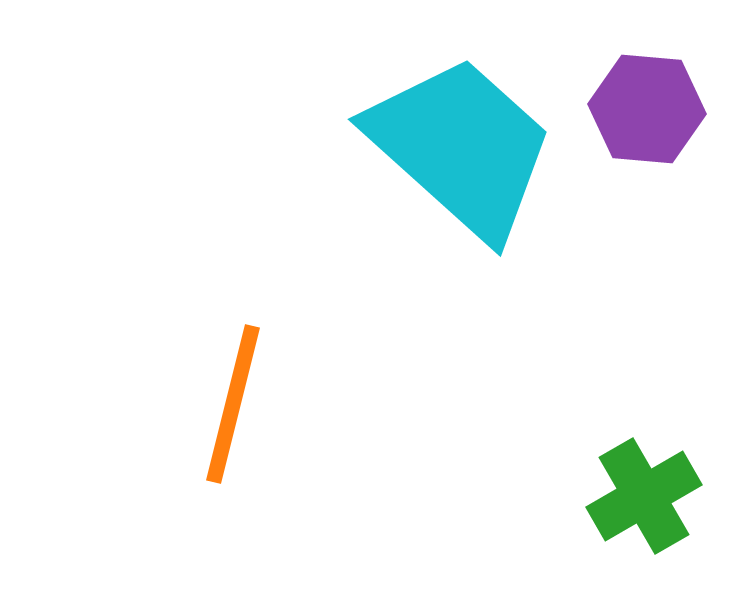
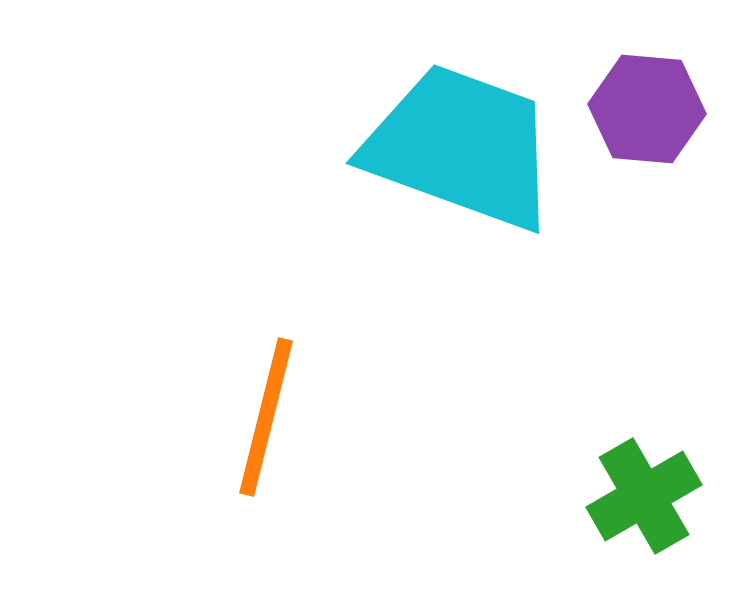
cyan trapezoid: rotated 22 degrees counterclockwise
orange line: moved 33 px right, 13 px down
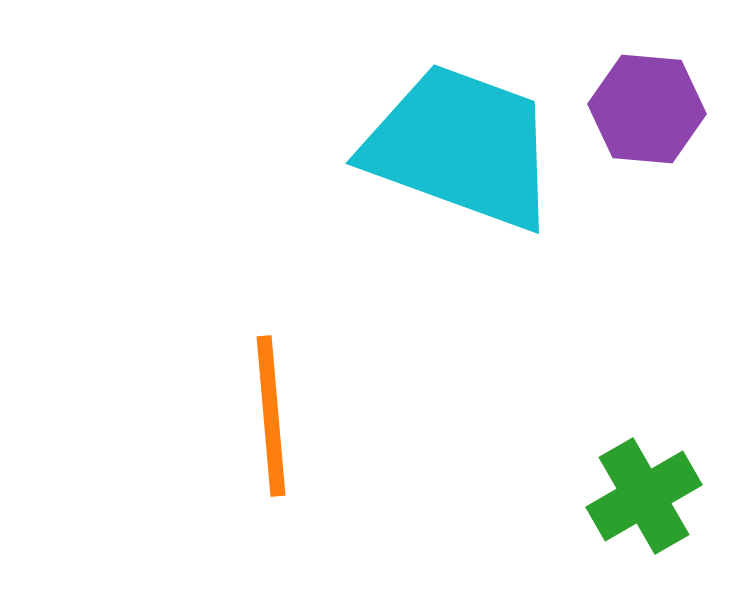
orange line: moved 5 px right, 1 px up; rotated 19 degrees counterclockwise
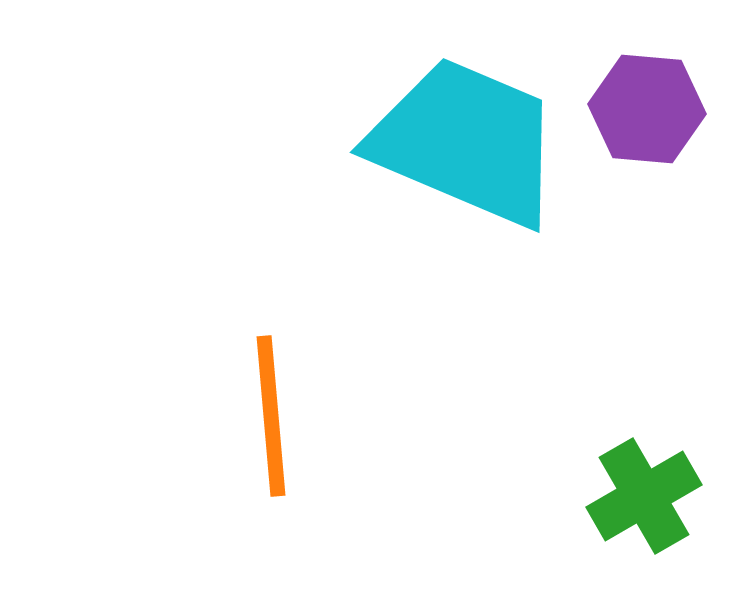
cyan trapezoid: moved 5 px right, 5 px up; rotated 3 degrees clockwise
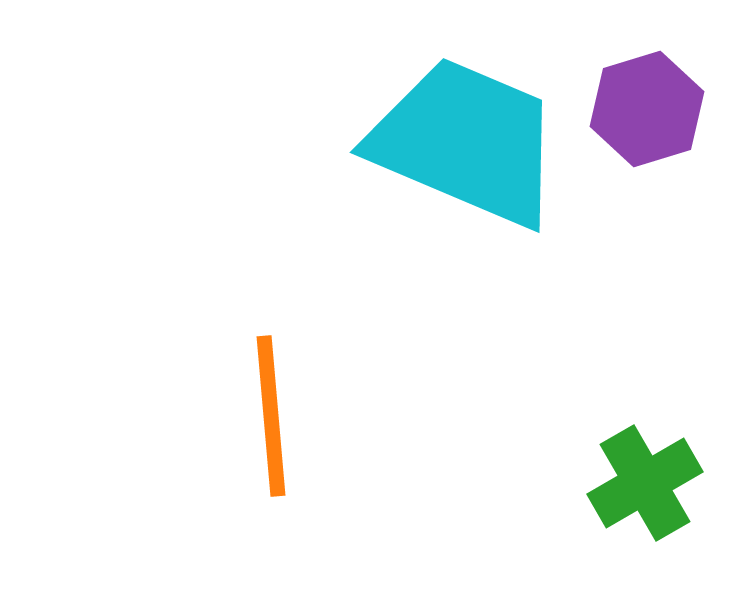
purple hexagon: rotated 22 degrees counterclockwise
green cross: moved 1 px right, 13 px up
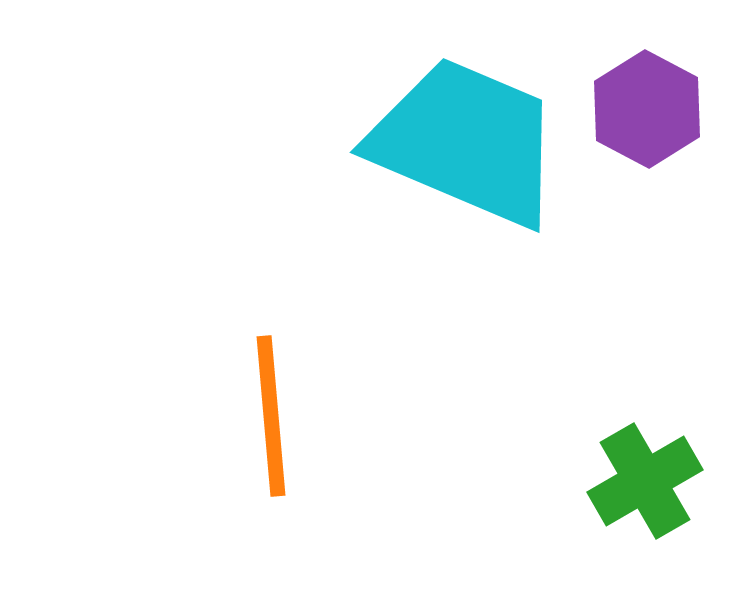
purple hexagon: rotated 15 degrees counterclockwise
green cross: moved 2 px up
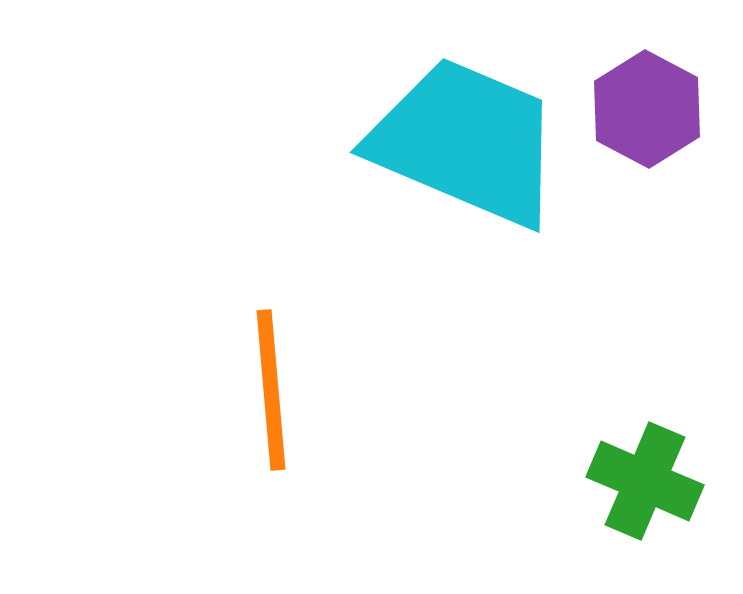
orange line: moved 26 px up
green cross: rotated 37 degrees counterclockwise
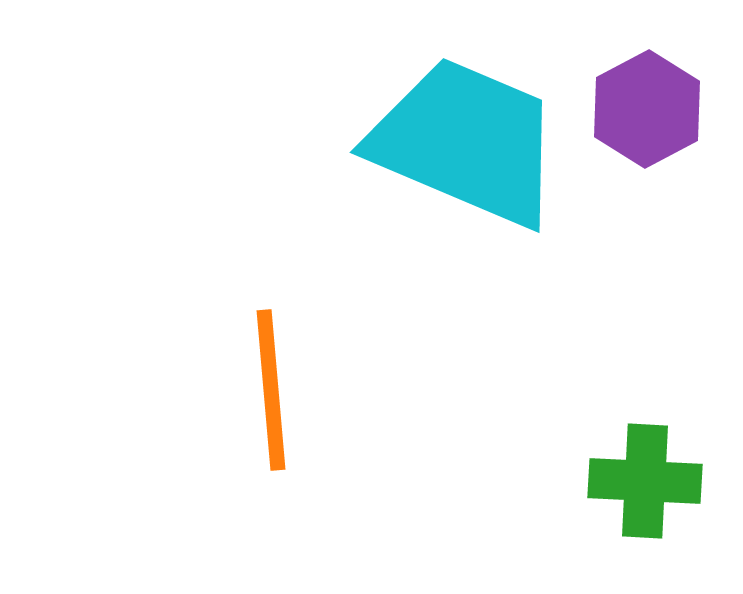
purple hexagon: rotated 4 degrees clockwise
green cross: rotated 20 degrees counterclockwise
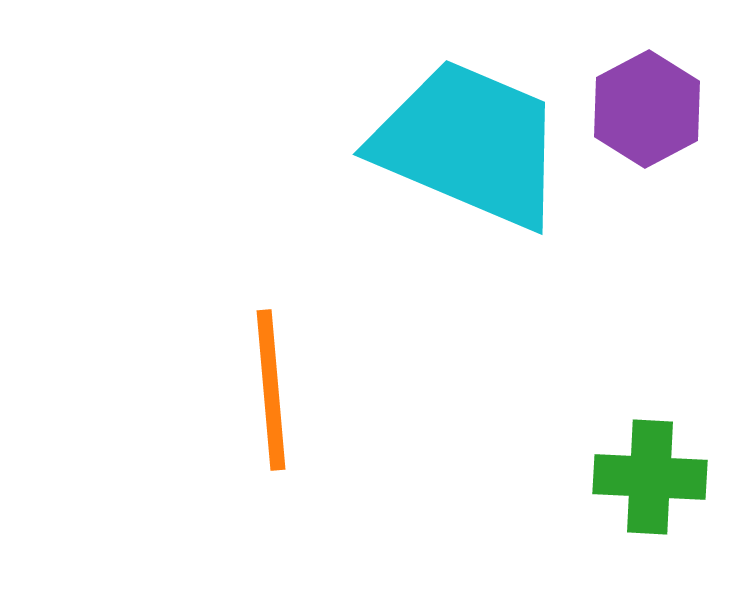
cyan trapezoid: moved 3 px right, 2 px down
green cross: moved 5 px right, 4 px up
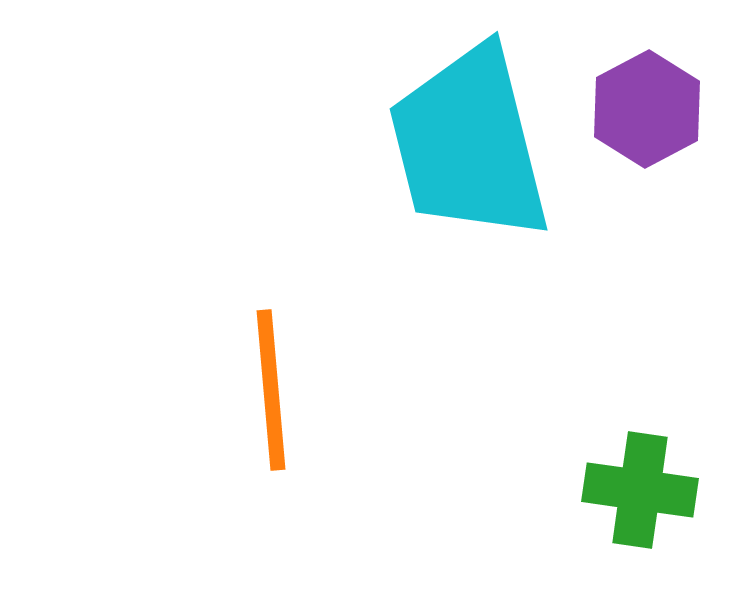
cyan trapezoid: rotated 127 degrees counterclockwise
green cross: moved 10 px left, 13 px down; rotated 5 degrees clockwise
